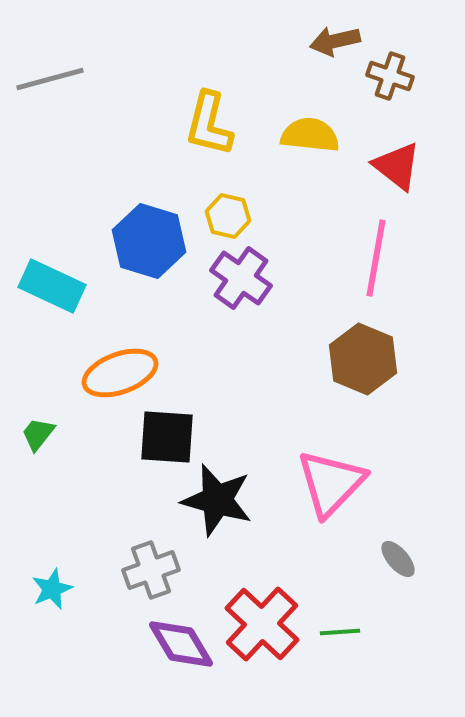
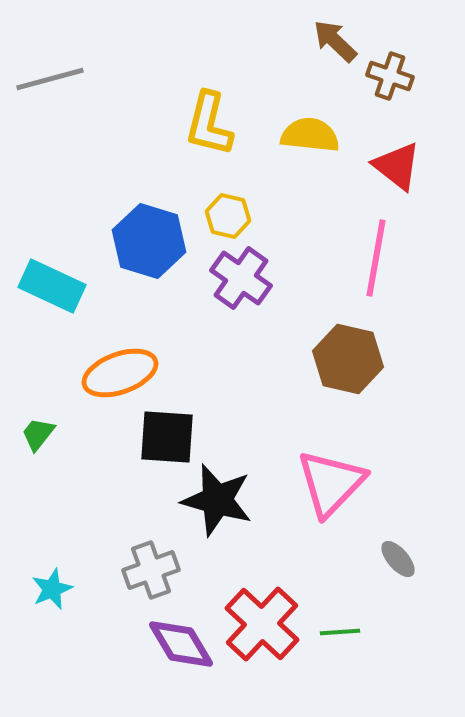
brown arrow: rotated 57 degrees clockwise
brown hexagon: moved 15 px left; rotated 10 degrees counterclockwise
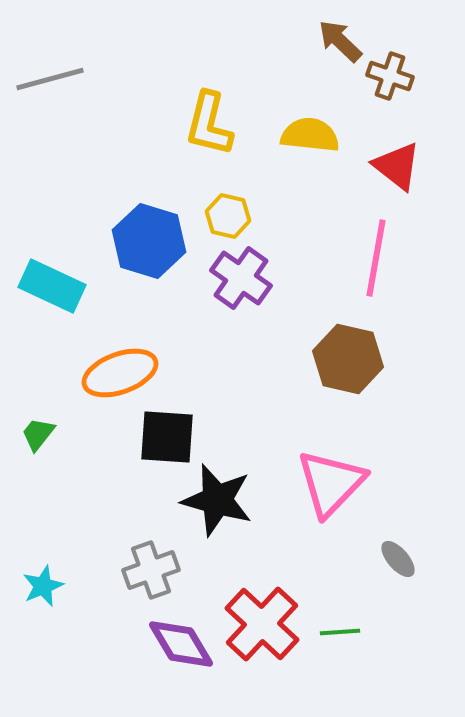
brown arrow: moved 5 px right
cyan star: moved 9 px left, 3 px up
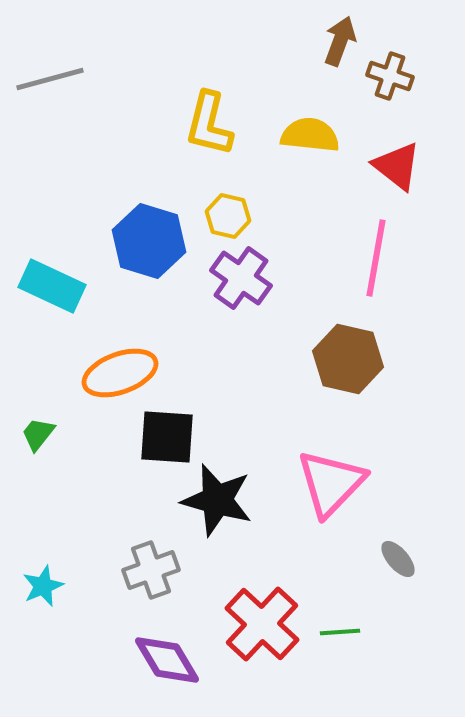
brown arrow: rotated 66 degrees clockwise
purple diamond: moved 14 px left, 16 px down
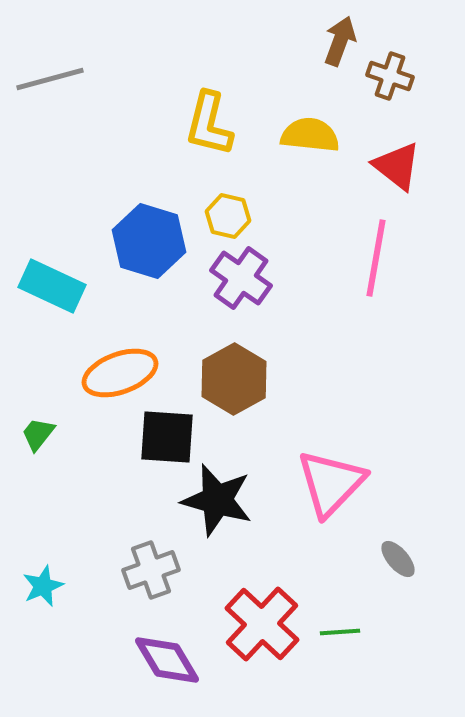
brown hexagon: moved 114 px left, 20 px down; rotated 18 degrees clockwise
